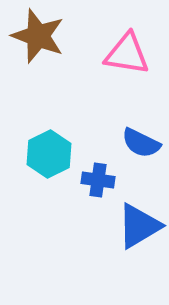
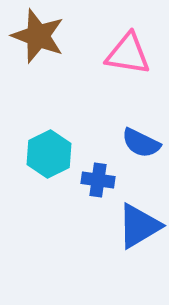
pink triangle: moved 1 px right
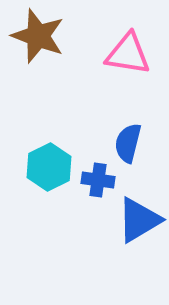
blue semicircle: moved 13 px left; rotated 78 degrees clockwise
cyan hexagon: moved 13 px down
blue triangle: moved 6 px up
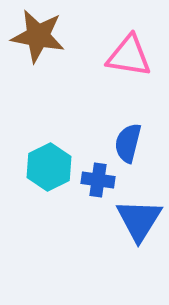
brown star: rotated 10 degrees counterclockwise
pink triangle: moved 1 px right, 2 px down
blue triangle: rotated 27 degrees counterclockwise
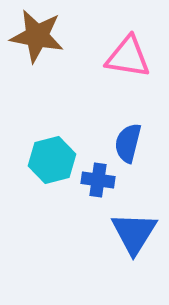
brown star: moved 1 px left
pink triangle: moved 1 px left, 1 px down
cyan hexagon: moved 3 px right, 7 px up; rotated 12 degrees clockwise
blue triangle: moved 5 px left, 13 px down
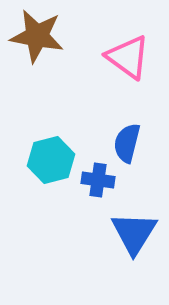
pink triangle: rotated 27 degrees clockwise
blue semicircle: moved 1 px left
cyan hexagon: moved 1 px left
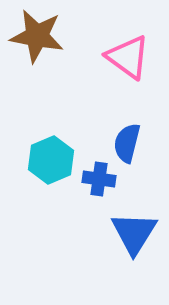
cyan hexagon: rotated 9 degrees counterclockwise
blue cross: moved 1 px right, 1 px up
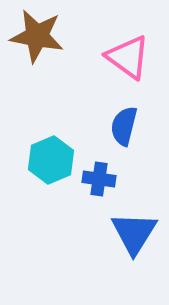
blue semicircle: moved 3 px left, 17 px up
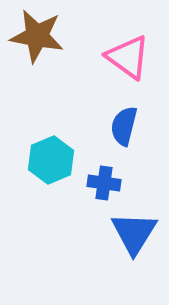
blue cross: moved 5 px right, 4 px down
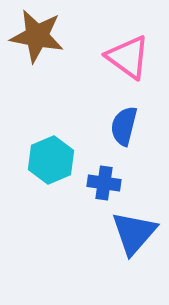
blue triangle: rotated 9 degrees clockwise
